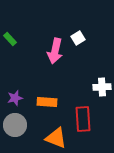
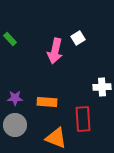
purple star: rotated 14 degrees clockwise
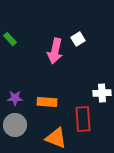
white square: moved 1 px down
white cross: moved 6 px down
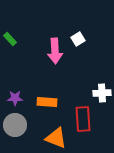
pink arrow: rotated 15 degrees counterclockwise
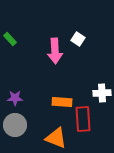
white square: rotated 24 degrees counterclockwise
orange rectangle: moved 15 px right
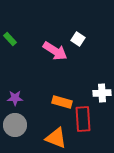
pink arrow: rotated 55 degrees counterclockwise
orange rectangle: rotated 12 degrees clockwise
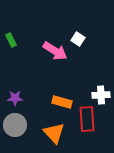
green rectangle: moved 1 px right, 1 px down; rotated 16 degrees clockwise
white cross: moved 1 px left, 2 px down
red rectangle: moved 4 px right
orange triangle: moved 2 px left, 5 px up; rotated 25 degrees clockwise
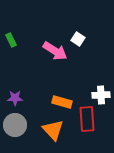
orange triangle: moved 1 px left, 3 px up
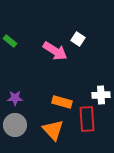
green rectangle: moved 1 px left, 1 px down; rotated 24 degrees counterclockwise
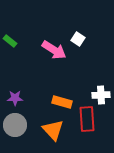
pink arrow: moved 1 px left, 1 px up
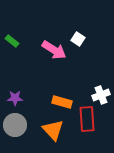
green rectangle: moved 2 px right
white cross: rotated 18 degrees counterclockwise
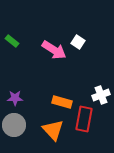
white square: moved 3 px down
red rectangle: moved 3 px left; rotated 15 degrees clockwise
gray circle: moved 1 px left
